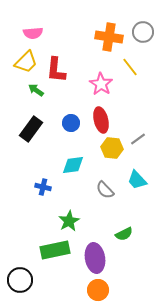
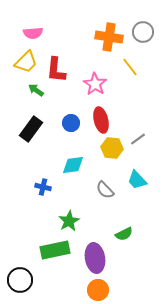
pink star: moved 6 px left
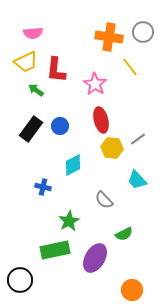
yellow trapezoid: rotated 20 degrees clockwise
blue circle: moved 11 px left, 3 px down
cyan diamond: rotated 20 degrees counterclockwise
gray semicircle: moved 1 px left, 10 px down
purple ellipse: rotated 40 degrees clockwise
orange circle: moved 34 px right
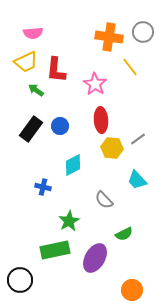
red ellipse: rotated 10 degrees clockwise
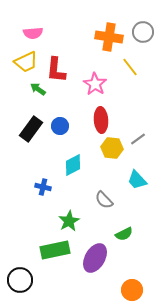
green arrow: moved 2 px right, 1 px up
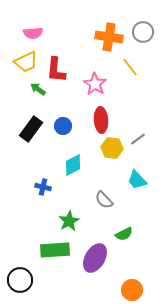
blue circle: moved 3 px right
green rectangle: rotated 8 degrees clockwise
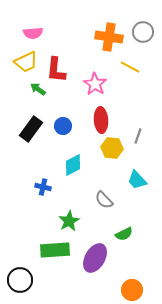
yellow line: rotated 24 degrees counterclockwise
gray line: moved 3 px up; rotated 35 degrees counterclockwise
